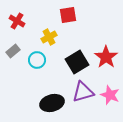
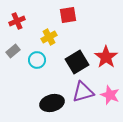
red cross: rotated 35 degrees clockwise
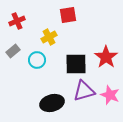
black square: moved 1 px left, 2 px down; rotated 30 degrees clockwise
purple triangle: moved 1 px right, 1 px up
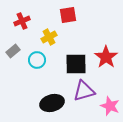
red cross: moved 5 px right
pink star: moved 11 px down
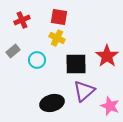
red square: moved 9 px left, 2 px down; rotated 18 degrees clockwise
red cross: moved 1 px up
yellow cross: moved 8 px right, 1 px down; rotated 35 degrees counterclockwise
red star: moved 1 px right, 1 px up
purple triangle: rotated 25 degrees counterclockwise
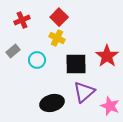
red square: rotated 36 degrees clockwise
purple triangle: moved 1 px down
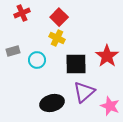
red cross: moved 7 px up
gray rectangle: rotated 24 degrees clockwise
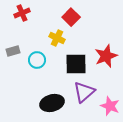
red square: moved 12 px right
red star: moved 1 px left; rotated 15 degrees clockwise
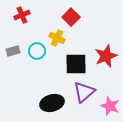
red cross: moved 2 px down
cyan circle: moved 9 px up
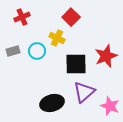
red cross: moved 2 px down
